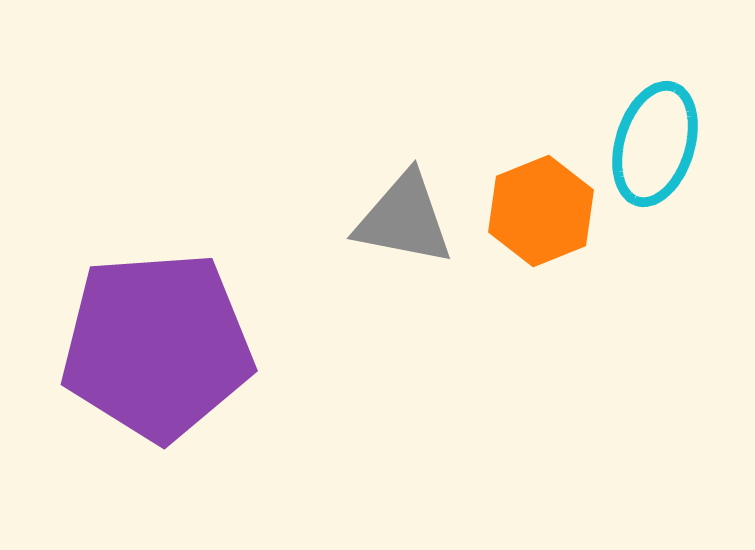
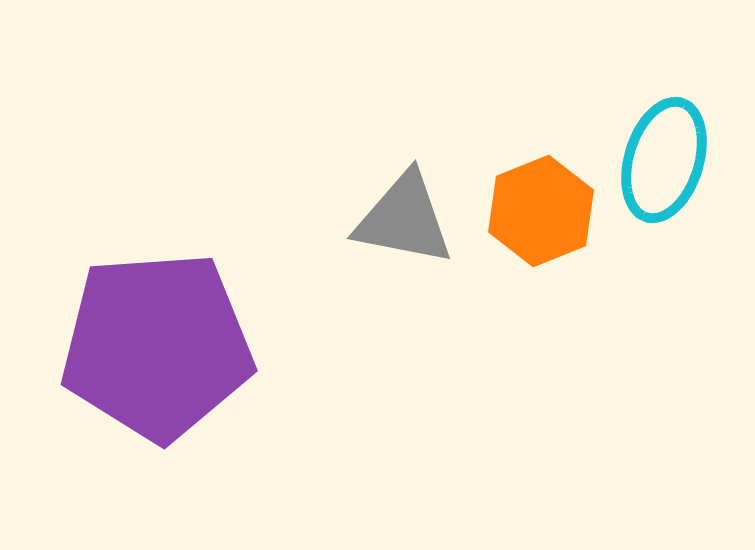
cyan ellipse: moved 9 px right, 16 px down
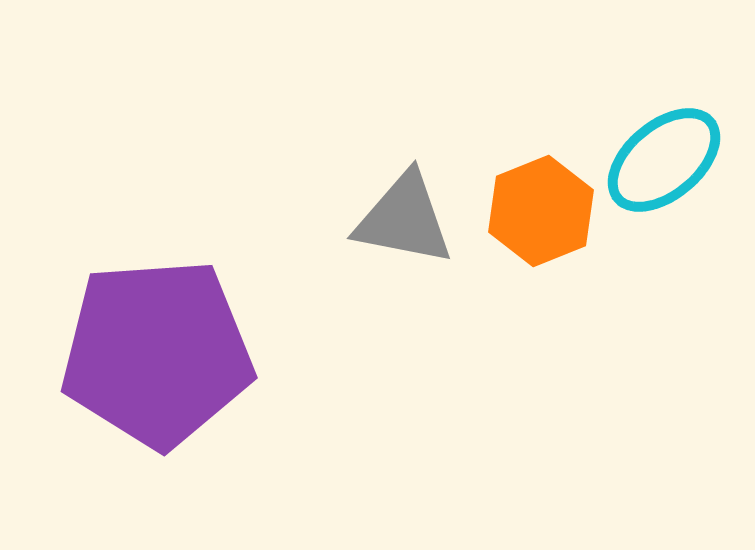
cyan ellipse: rotated 33 degrees clockwise
purple pentagon: moved 7 px down
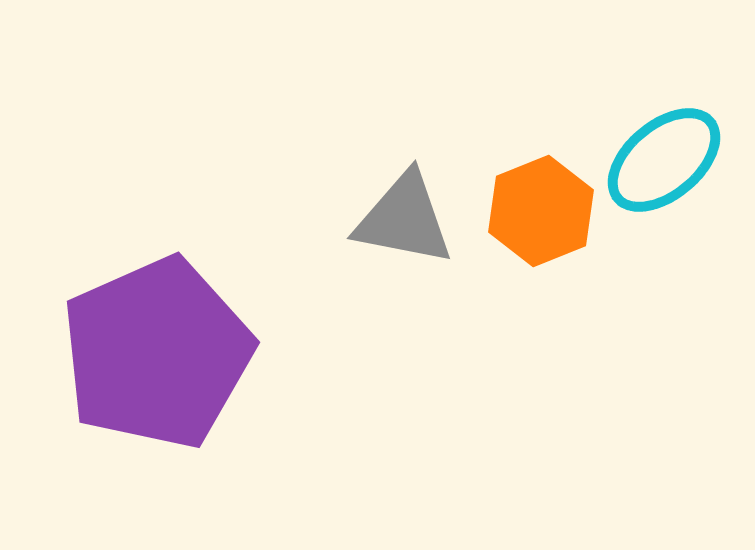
purple pentagon: rotated 20 degrees counterclockwise
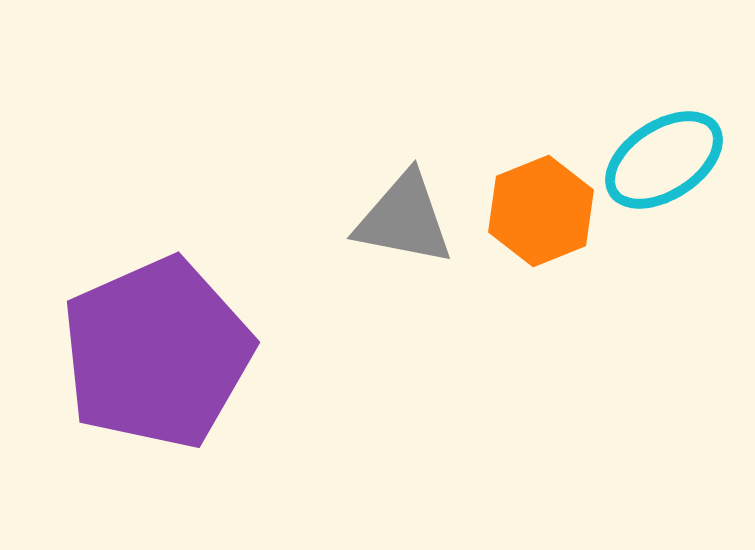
cyan ellipse: rotated 7 degrees clockwise
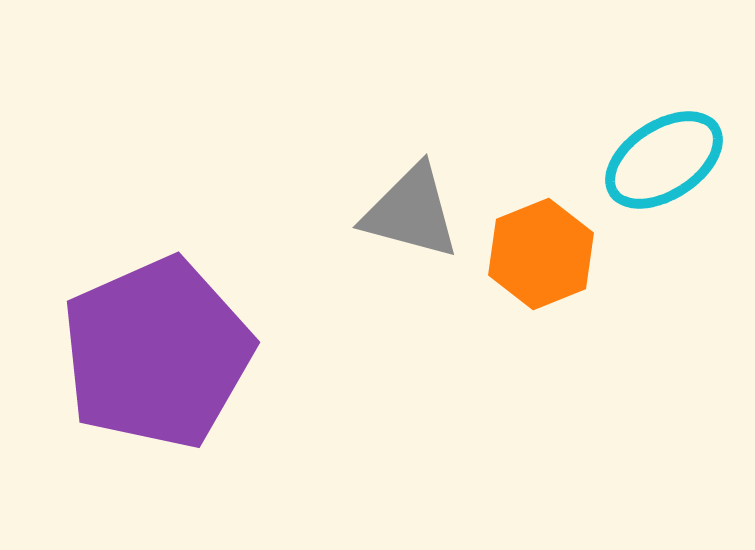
orange hexagon: moved 43 px down
gray triangle: moved 7 px right, 7 px up; rotated 4 degrees clockwise
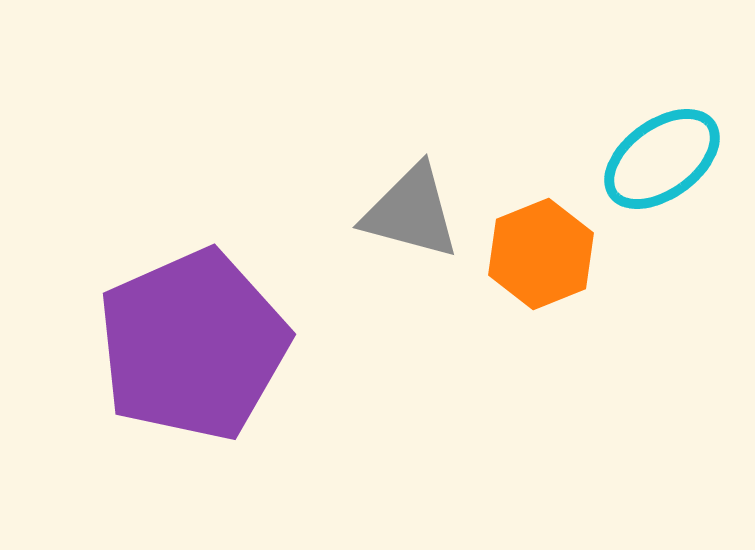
cyan ellipse: moved 2 px left, 1 px up; rotated 3 degrees counterclockwise
purple pentagon: moved 36 px right, 8 px up
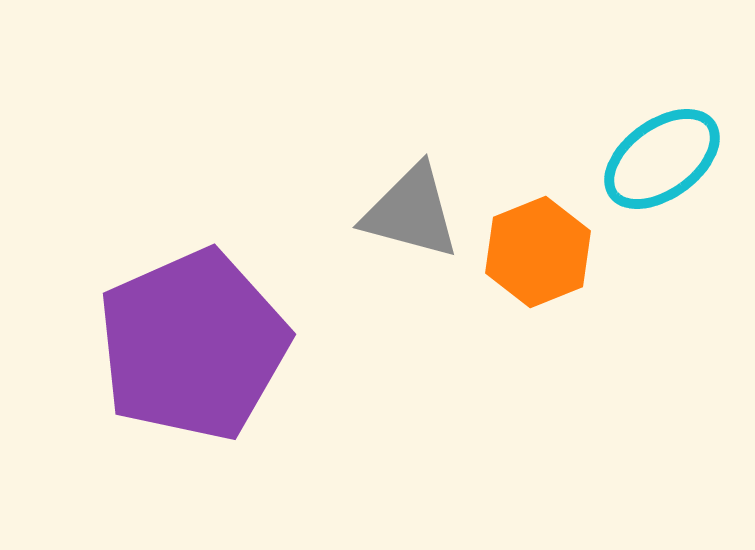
orange hexagon: moved 3 px left, 2 px up
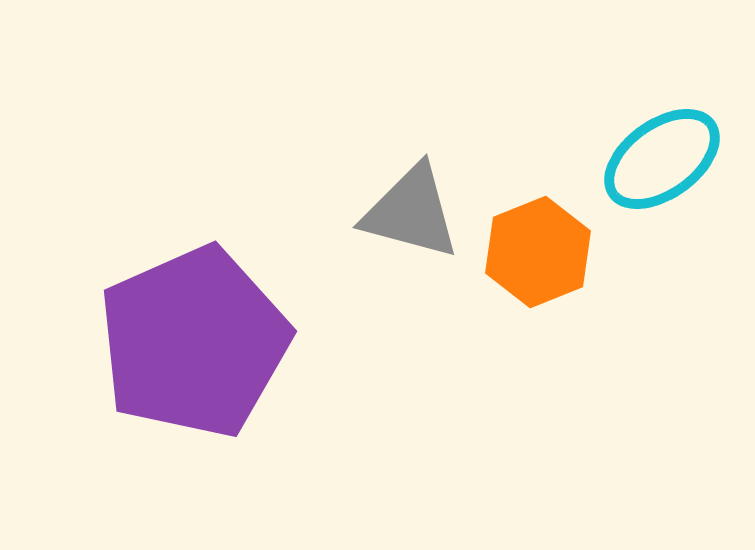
purple pentagon: moved 1 px right, 3 px up
